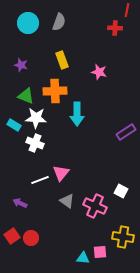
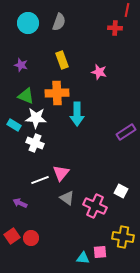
orange cross: moved 2 px right, 2 px down
gray triangle: moved 3 px up
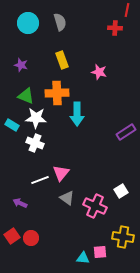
gray semicircle: moved 1 px right; rotated 36 degrees counterclockwise
cyan rectangle: moved 2 px left
white square: rotated 32 degrees clockwise
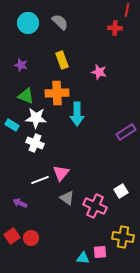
gray semicircle: rotated 30 degrees counterclockwise
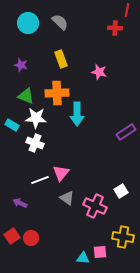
yellow rectangle: moved 1 px left, 1 px up
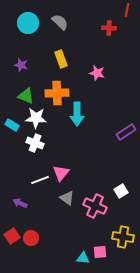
red cross: moved 6 px left
pink star: moved 2 px left, 1 px down
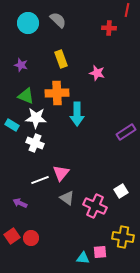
gray semicircle: moved 2 px left, 2 px up
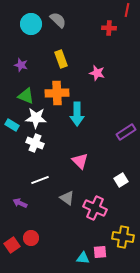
cyan circle: moved 3 px right, 1 px down
pink triangle: moved 19 px right, 12 px up; rotated 24 degrees counterclockwise
white square: moved 11 px up
pink cross: moved 2 px down
red square: moved 9 px down
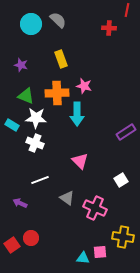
pink star: moved 13 px left, 13 px down
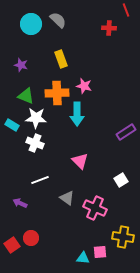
red line: moved 1 px left; rotated 32 degrees counterclockwise
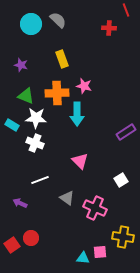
yellow rectangle: moved 1 px right
